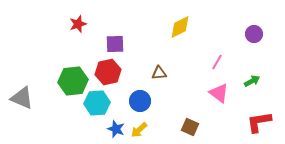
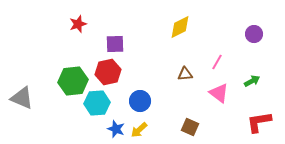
brown triangle: moved 26 px right, 1 px down
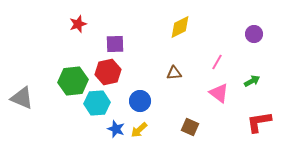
brown triangle: moved 11 px left, 1 px up
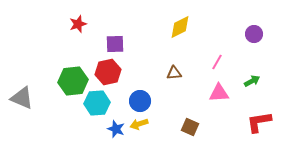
pink triangle: rotated 40 degrees counterclockwise
yellow arrow: moved 6 px up; rotated 24 degrees clockwise
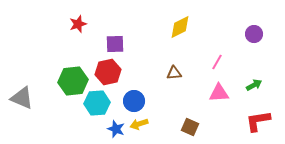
green arrow: moved 2 px right, 4 px down
blue circle: moved 6 px left
red L-shape: moved 1 px left, 1 px up
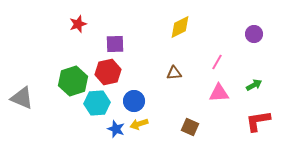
green hexagon: rotated 12 degrees counterclockwise
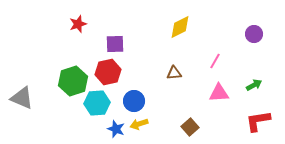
pink line: moved 2 px left, 1 px up
brown square: rotated 24 degrees clockwise
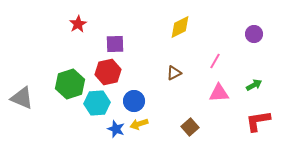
red star: rotated 12 degrees counterclockwise
brown triangle: rotated 21 degrees counterclockwise
green hexagon: moved 3 px left, 3 px down
